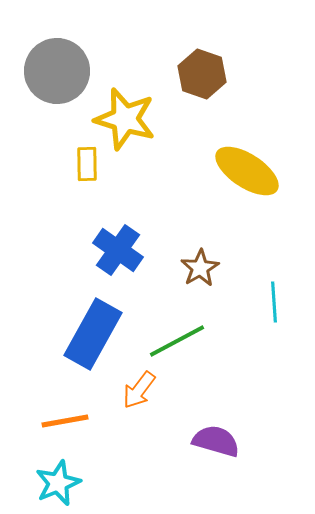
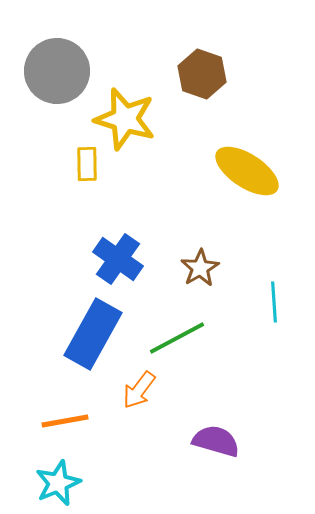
blue cross: moved 9 px down
green line: moved 3 px up
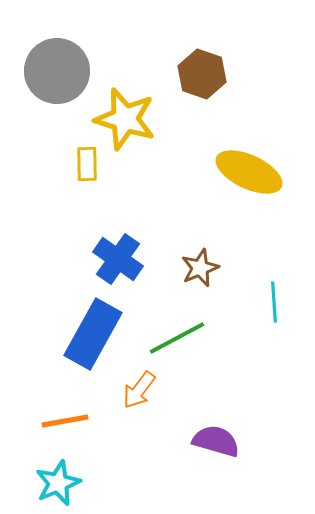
yellow ellipse: moved 2 px right, 1 px down; rotated 8 degrees counterclockwise
brown star: rotated 9 degrees clockwise
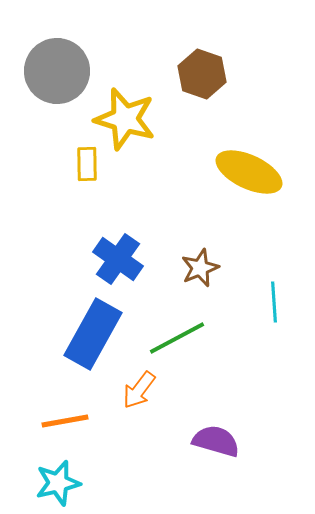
cyan star: rotated 9 degrees clockwise
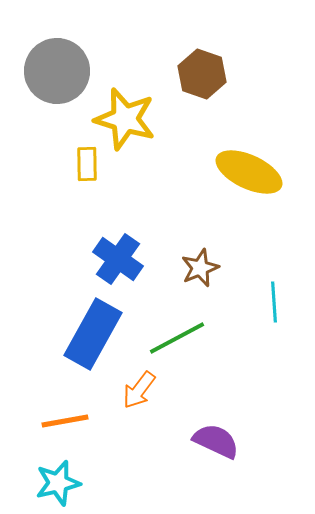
purple semicircle: rotated 9 degrees clockwise
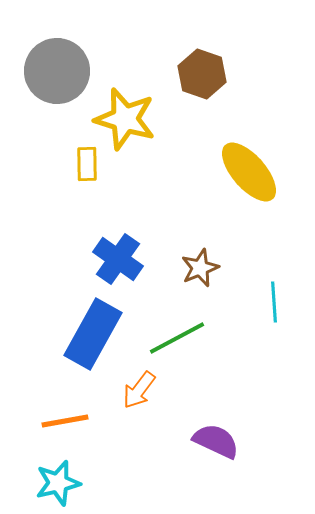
yellow ellipse: rotated 24 degrees clockwise
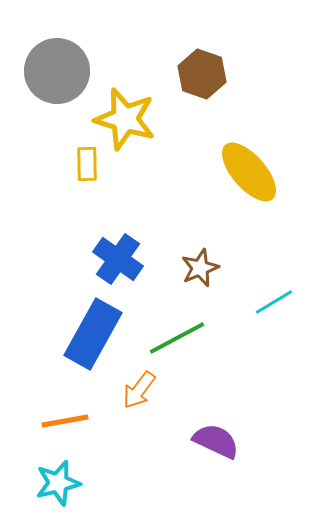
cyan line: rotated 63 degrees clockwise
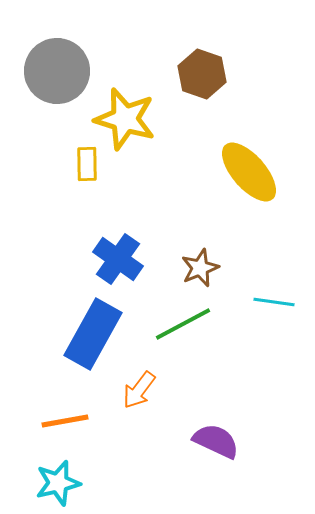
cyan line: rotated 39 degrees clockwise
green line: moved 6 px right, 14 px up
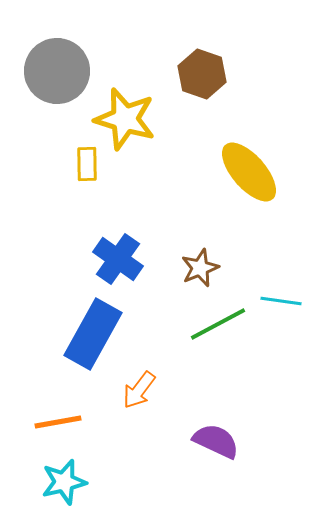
cyan line: moved 7 px right, 1 px up
green line: moved 35 px right
orange line: moved 7 px left, 1 px down
cyan star: moved 6 px right, 1 px up
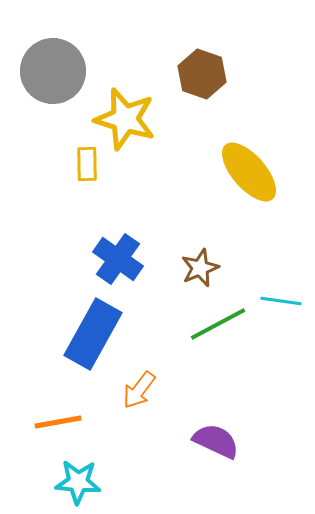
gray circle: moved 4 px left
cyan star: moved 14 px right; rotated 18 degrees clockwise
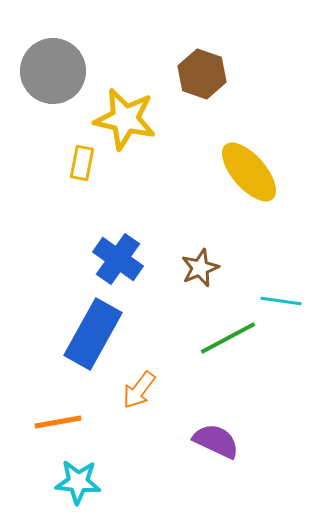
yellow star: rotated 4 degrees counterclockwise
yellow rectangle: moved 5 px left, 1 px up; rotated 12 degrees clockwise
green line: moved 10 px right, 14 px down
